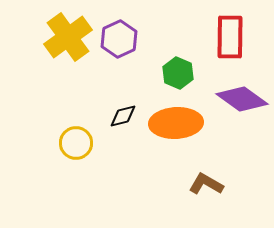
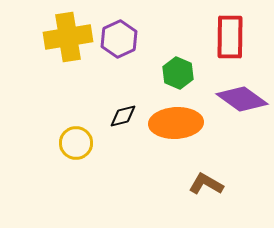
yellow cross: rotated 27 degrees clockwise
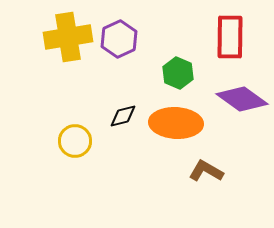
orange ellipse: rotated 6 degrees clockwise
yellow circle: moved 1 px left, 2 px up
brown L-shape: moved 13 px up
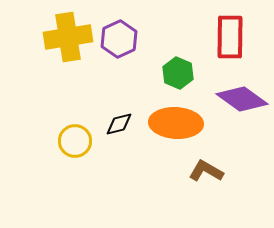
black diamond: moved 4 px left, 8 px down
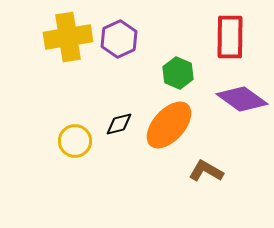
orange ellipse: moved 7 px left, 2 px down; rotated 51 degrees counterclockwise
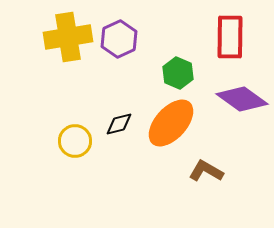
orange ellipse: moved 2 px right, 2 px up
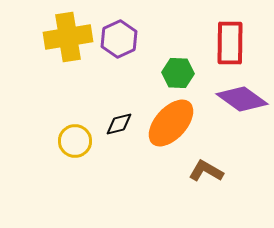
red rectangle: moved 6 px down
green hexagon: rotated 20 degrees counterclockwise
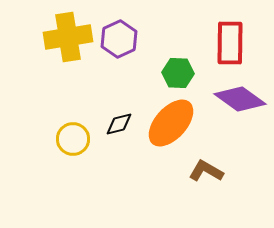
purple diamond: moved 2 px left
yellow circle: moved 2 px left, 2 px up
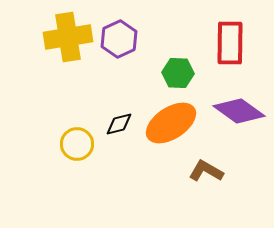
purple diamond: moved 1 px left, 12 px down
orange ellipse: rotated 15 degrees clockwise
yellow circle: moved 4 px right, 5 px down
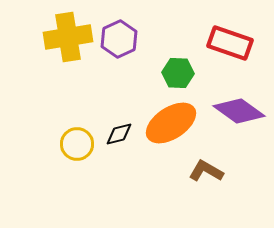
red rectangle: rotated 72 degrees counterclockwise
black diamond: moved 10 px down
